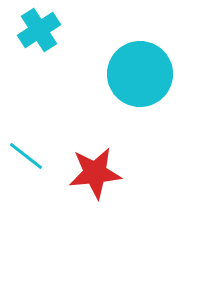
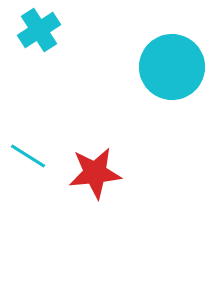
cyan circle: moved 32 px right, 7 px up
cyan line: moved 2 px right; rotated 6 degrees counterclockwise
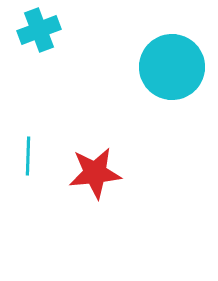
cyan cross: rotated 12 degrees clockwise
cyan line: rotated 60 degrees clockwise
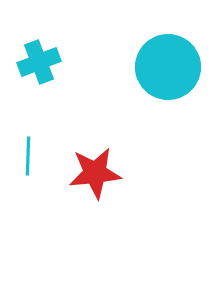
cyan cross: moved 32 px down
cyan circle: moved 4 px left
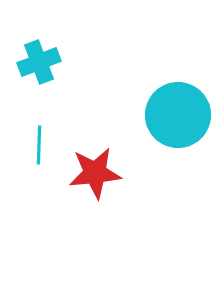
cyan circle: moved 10 px right, 48 px down
cyan line: moved 11 px right, 11 px up
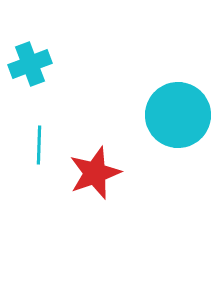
cyan cross: moved 9 px left, 2 px down
red star: rotated 14 degrees counterclockwise
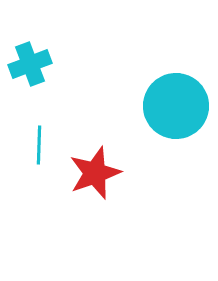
cyan circle: moved 2 px left, 9 px up
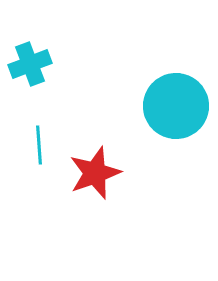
cyan line: rotated 6 degrees counterclockwise
